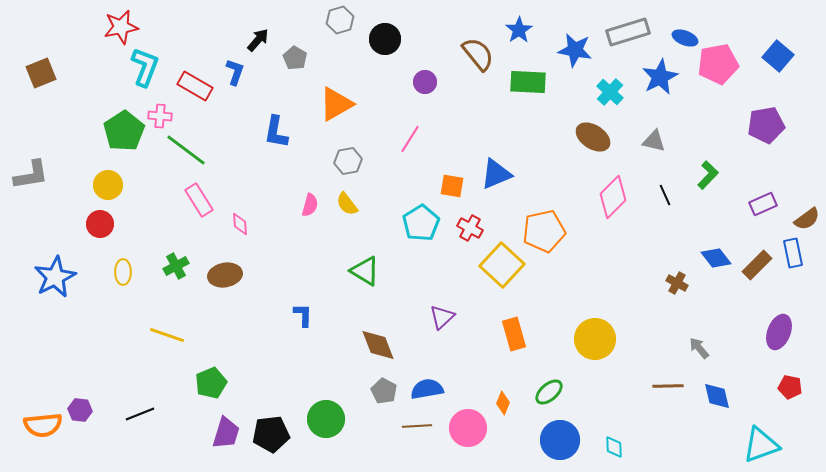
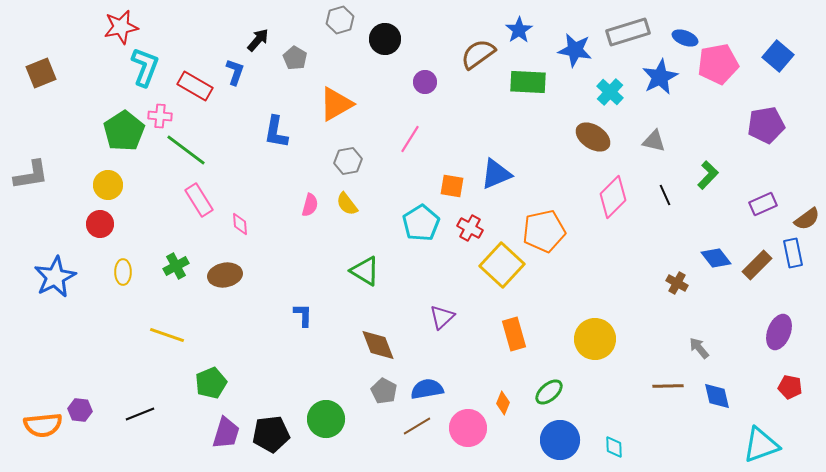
brown semicircle at (478, 54): rotated 87 degrees counterclockwise
brown line at (417, 426): rotated 28 degrees counterclockwise
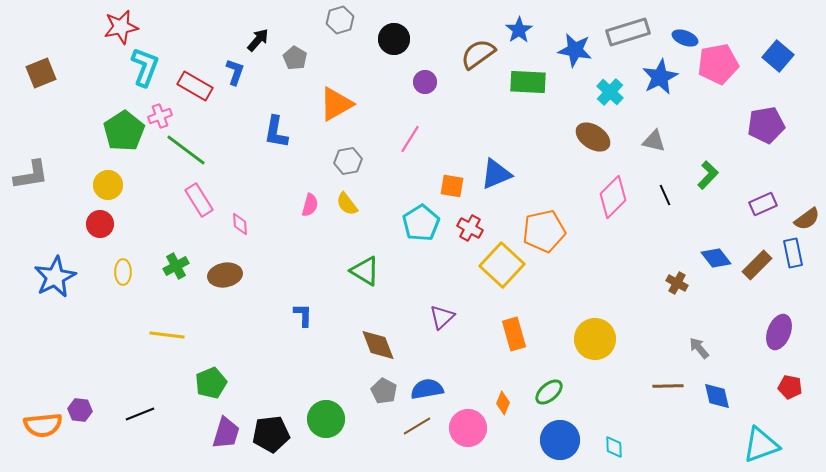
black circle at (385, 39): moved 9 px right
pink cross at (160, 116): rotated 25 degrees counterclockwise
yellow line at (167, 335): rotated 12 degrees counterclockwise
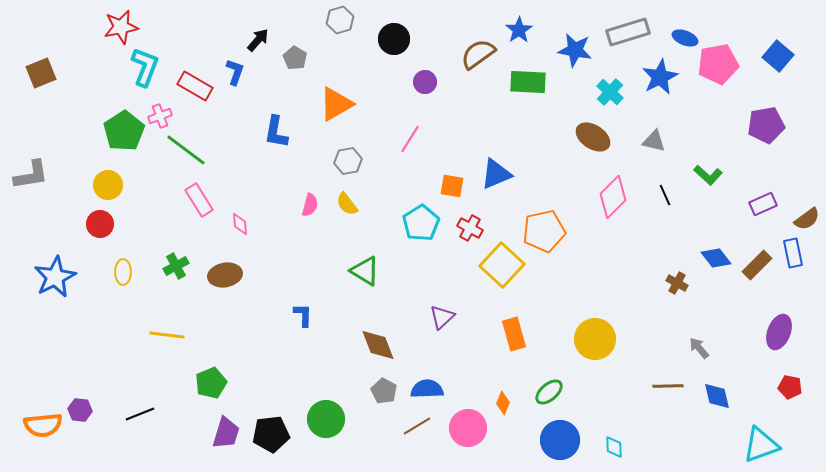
green L-shape at (708, 175): rotated 88 degrees clockwise
blue semicircle at (427, 389): rotated 8 degrees clockwise
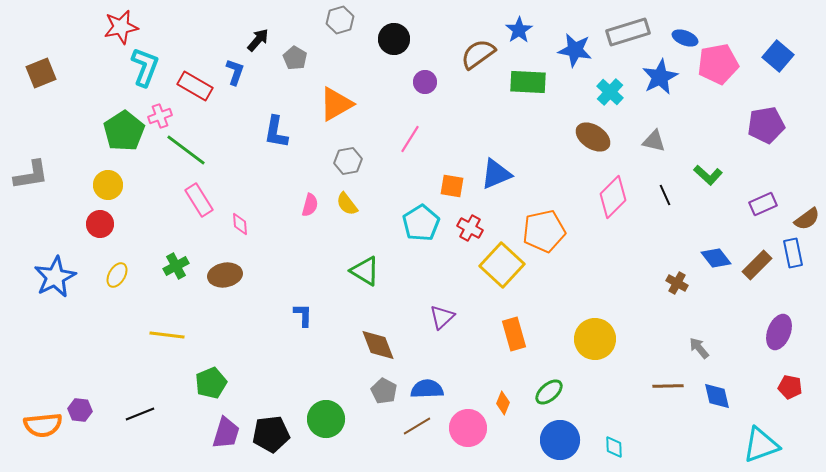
yellow ellipse at (123, 272): moved 6 px left, 3 px down; rotated 30 degrees clockwise
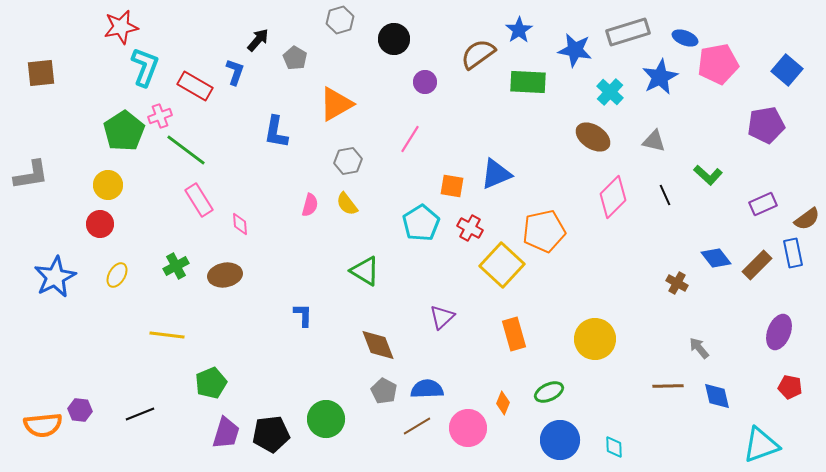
blue square at (778, 56): moved 9 px right, 14 px down
brown square at (41, 73): rotated 16 degrees clockwise
green ellipse at (549, 392): rotated 16 degrees clockwise
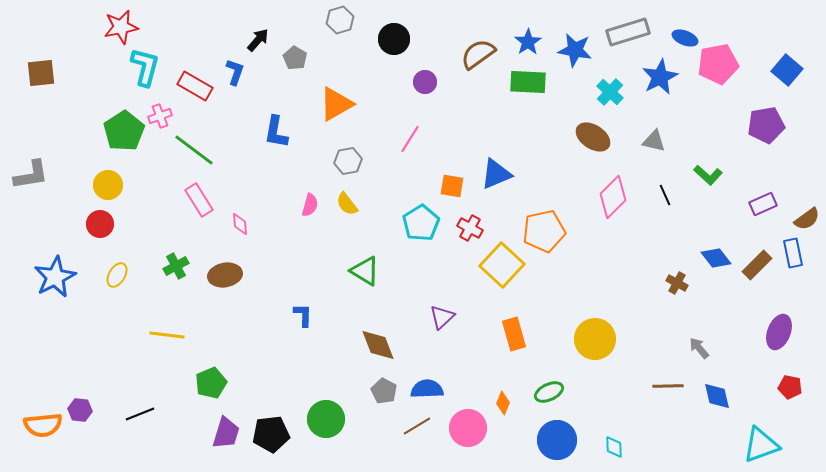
blue star at (519, 30): moved 9 px right, 12 px down
cyan L-shape at (145, 67): rotated 6 degrees counterclockwise
green line at (186, 150): moved 8 px right
blue circle at (560, 440): moved 3 px left
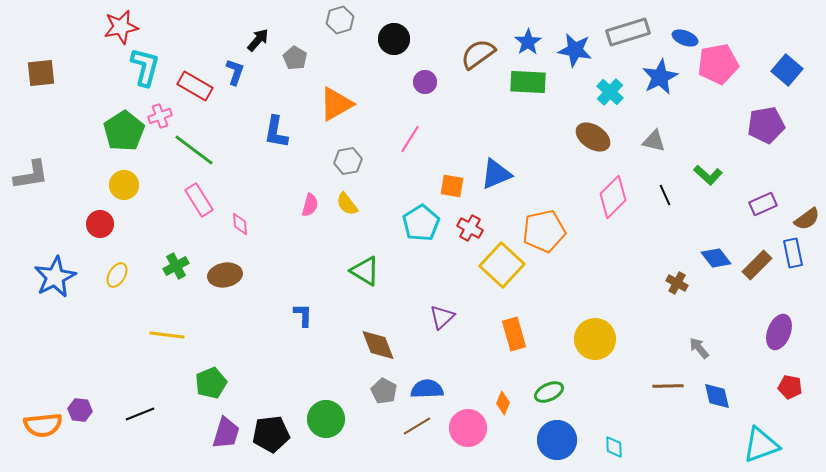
yellow circle at (108, 185): moved 16 px right
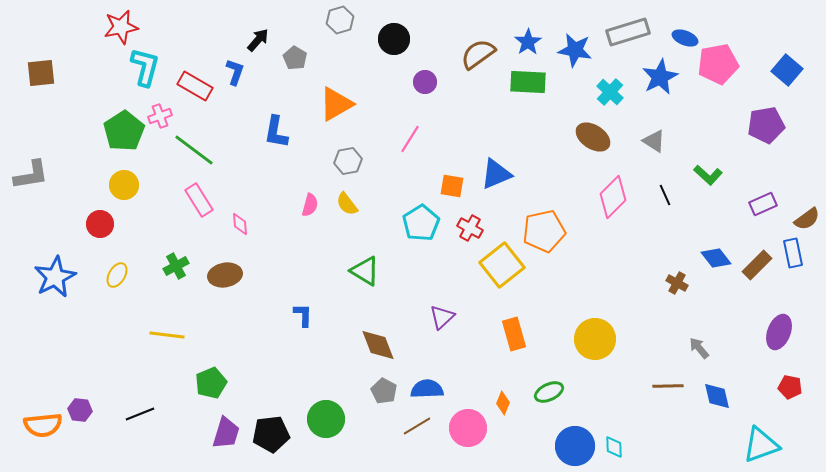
gray triangle at (654, 141): rotated 20 degrees clockwise
yellow square at (502, 265): rotated 9 degrees clockwise
blue circle at (557, 440): moved 18 px right, 6 px down
